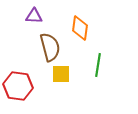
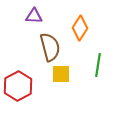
orange diamond: rotated 25 degrees clockwise
red hexagon: rotated 24 degrees clockwise
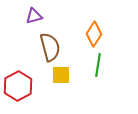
purple triangle: rotated 18 degrees counterclockwise
orange diamond: moved 14 px right, 6 px down
yellow square: moved 1 px down
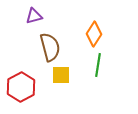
red hexagon: moved 3 px right, 1 px down
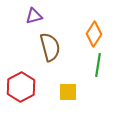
yellow square: moved 7 px right, 17 px down
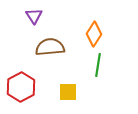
purple triangle: rotated 48 degrees counterclockwise
brown semicircle: rotated 80 degrees counterclockwise
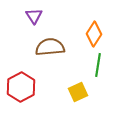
yellow square: moved 10 px right; rotated 24 degrees counterclockwise
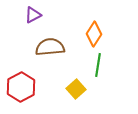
purple triangle: moved 1 px left, 1 px up; rotated 36 degrees clockwise
yellow square: moved 2 px left, 3 px up; rotated 18 degrees counterclockwise
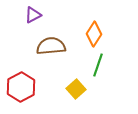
brown semicircle: moved 1 px right, 1 px up
green line: rotated 10 degrees clockwise
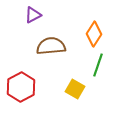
yellow square: moved 1 px left; rotated 18 degrees counterclockwise
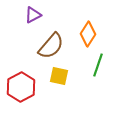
orange diamond: moved 6 px left
brown semicircle: rotated 136 degrees clockwise
yellow square: moved 16 px left, 13 px up; rotated 18 degrees counterclockwise
